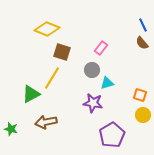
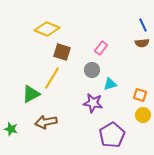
brown semicircle: rotated 56 degrees counterclockwise
cyan triangle: moved 3 px right, 1 px down
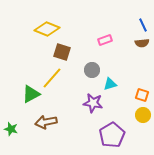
pink rectangle: moved 4 px right, 8 px up; rotated 32 degrees clockwise
yellow line: rotated 10 degrees clockwise
orange square: moved 2 px right
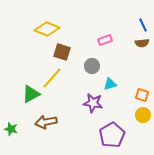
gray circle: moved 4 px up
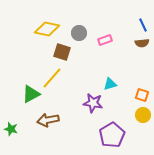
yellow diamond: rotated 10 degrees counterclockwise
gray circle: moved 13 px left, 33 px up
brown arrow: moved 2 px right, 2 px up
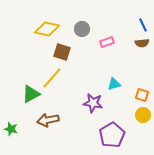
gray circle: moved 3 px right, 4 px up
pink rectangle: moved 2 px right, 2 px down
cyan triangle: moved 4 px right
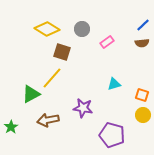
blue line: rotated 72 degrees clockwise
yellow diamond: rotated 20 degrees clockwise
pink rectangle: rotated 16 degrees counterclockwise
purple star: moved 10 px left, 5 px down
green star: moved 2 px up; rotated 24 degrees clockwise
purple pentagon: rotated 25 degrees counterclockwise
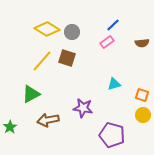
blue line: moved 30 px left
gray circle: moved 10 px left, 3 px down
brown square: moved 5 px right, 6 px down
yellow line: moved 10 px left, 17 px up
green star: moved 1 px left
